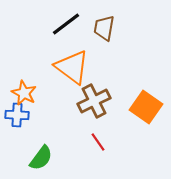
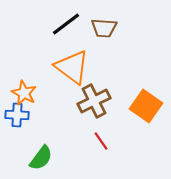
brown trapezoid: rotated 96 degrees counterclockwise
orange square: moved 1 px up
red line: moved 3 px right, 1 px up
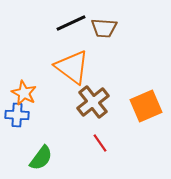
black line: moved 5 px right, 1 px up; rotated 12 degrees clockwise
brown cross: moved 1 px left, 1 px down; rotated 12 degrees counterclockwise
orange square: rotated 32 degrees clockwise
red line: moved 1 px left, 2 px down
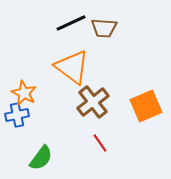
blue cross: rotated 15 degrees counterclockwise
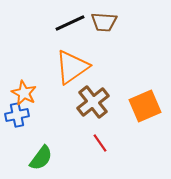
black line: moved 1 px left
brown trapezoid: moved 6 px up
orange triangle: rotated 48 degrees clockwise
orange square: moved 1 px left
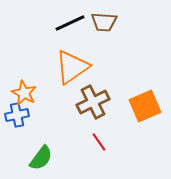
brown cross: rotated 12 degrees clockwise
red line: moved 1 px left, 1 px up
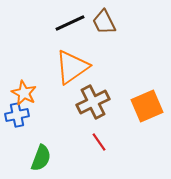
brown trapezoid: rotated 60 degrees clockwise
orange square: moved 2 px right
green semicircle: rotated 16 degrees counterclockwise
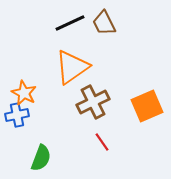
brown trapezoid: moved 1 px down
red line: moved 3 px right
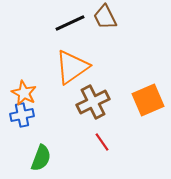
brown trapezoid: moved 1 px right, 6 px up
orange square: moved 1 px right, 6 px up
blue cross: moved 5 px right
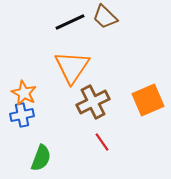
brown trapezoid: rotated 20 degrees counterclockwise
black line: moved 1 px up
orange triangle: rotated 21 degrees counterclockwise
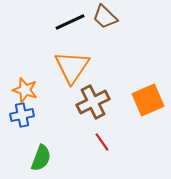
orange star: moved 1 px right, 3 px up; rotated 10 degrees counterclockwise
